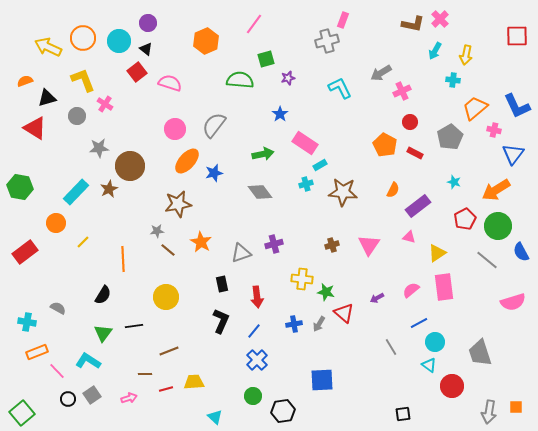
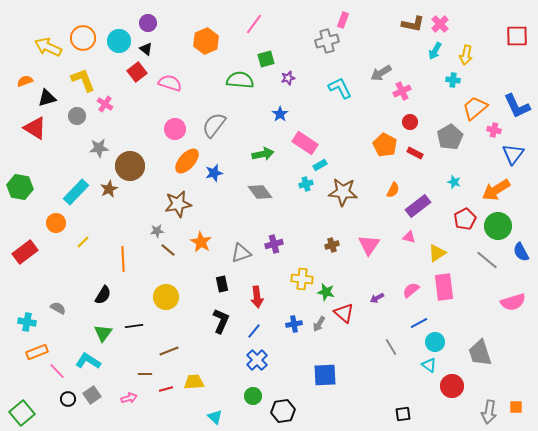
pink cross at (440, 19): moved 5 px down
blue square at (322, 380): moved 3 px right, 5 px up
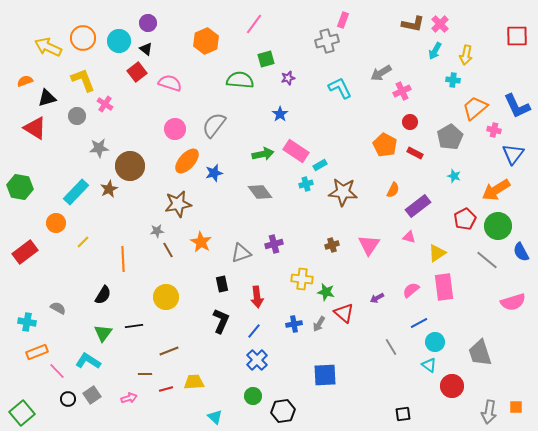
pink rectangle at (305, 143): moved 9 px left, 8 px down
cyan star at (454, 182): moved 6 px up
brown line at (168, 250): rotated 21 degrees clockwise
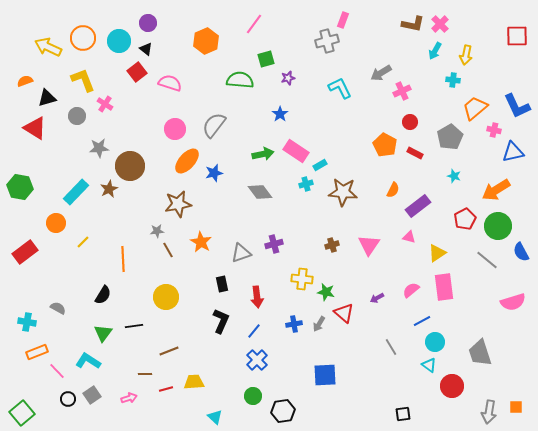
blue triangle at (513, 154): moved 2 px up; rotated 40 degrees clockwise
blue line at (419, 323): moved 3 px right, 2 px up
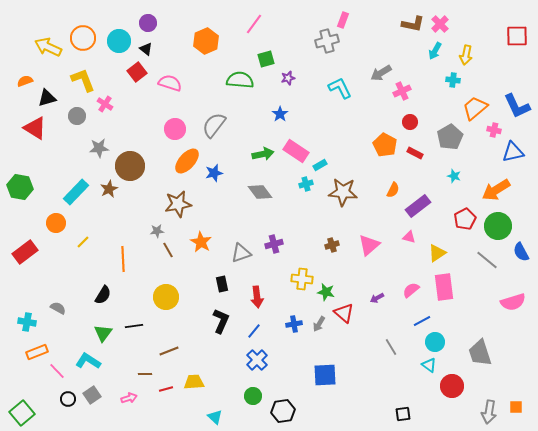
pink triangle at (369, 245): rotated 15 degrees clockwise
